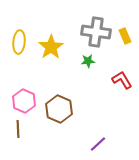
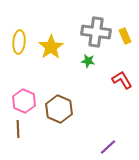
green star: rotated 16 degrees clockwise
purple line: moved 10 px right, 3 px down
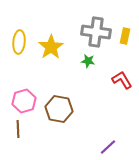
yellow rectangle: rotated 35 degrees clockwise
pink hexagon: rotated 20 degrees clockwise
brown hexagon: rotated 12 degrees counterclockwise
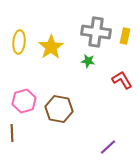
brown line: moved 6 px left, 4 px down
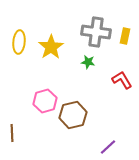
green star: moved 1 px down
pink hexagon: moved 21 px right
brown hexagon: moved 14 px right, 6 px down; rotated 24 degrees counterclockwise
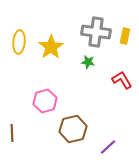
brown hexagon: moved 14 px down
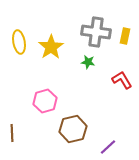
yellow ellipse: rotated 15 degrees counterclockwise
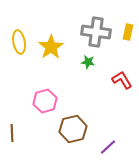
yellow rectangle: moved 3 px right, 4 px up
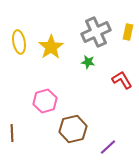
gray cross: rotated 32 degrees counterclockwise
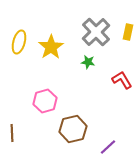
gray cross: rotated 20 degrees counterclockwise
yellow ellipse: rotated 25 degrees clockwise
